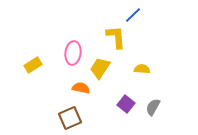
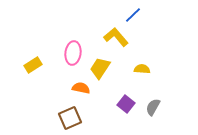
yellow L-shape: rotated 35 degrees counterclockwise
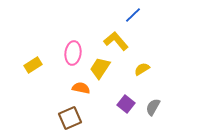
yellow L-shape: moved 4 px down
yellow semicircle: rotated 35 degrees counterclockwise
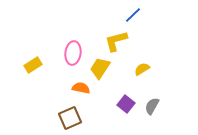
yellow L-shape: rotated 65 degrees counterclockwise
gray semicircle: moved 1 px left, 1 px up
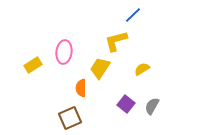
pink ellipse: moved 9 px left, 1 px up
orange semicircle: rotated 102 degrees counterclockwise
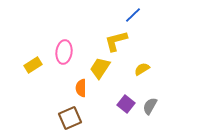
gray semicircle: moved 2 px left
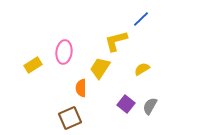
blue line: moved 8 px right, 4 px down
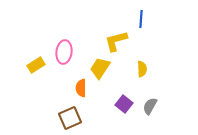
blue line: rotated 42 degrees counterclockwise
yellow rectangle: moved 3 px right
yellow semicircle: rotated 119 degrees clockwise
purple square: moved 2 px left
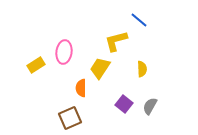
blue line: moved 2 px left, 1 px down; rotated 54 degrees counterclockwise
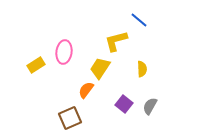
orange semicircle: moved 5 px right, 2 px down; rotated 36 degrees clockwise
